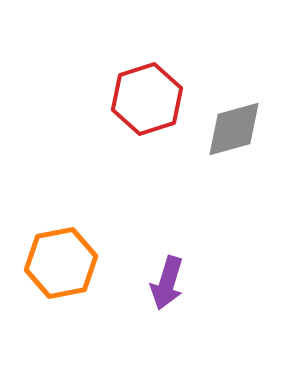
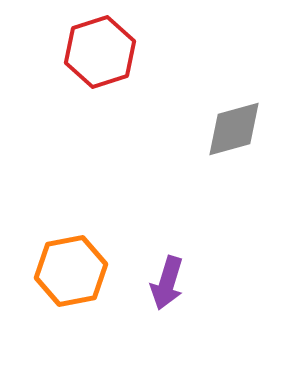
red hexagon: moved 47 px left, 47 px up
orange hexagon: moved 10 px right, 8 px down
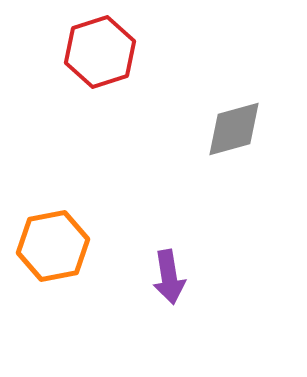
orange hexagon: moved 18 px left, 25 px up
purple arrow: moved 2 px right, 6 px up; rotated 26 degrees counterclockwise
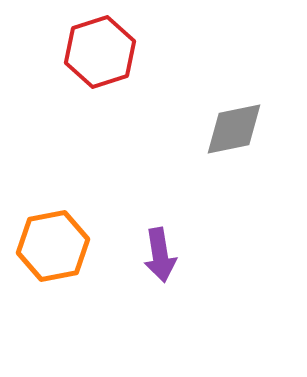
gray diamond: rotated 4 degrees clockwise
purple arrow: moved 9 px left, 22 px up
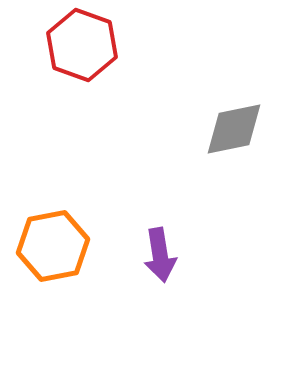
red hexagon: moved 18 px left, 7 px up; rotated 22 degrees counterclockwise
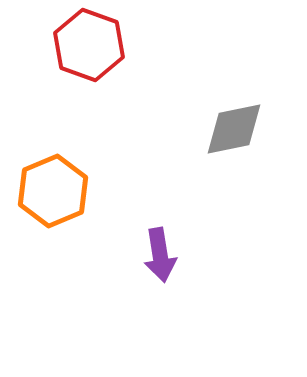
red hexagon: moved 7 px right
orange hexagon: moved 55 px up; rotated 12 degrees counterclockwise
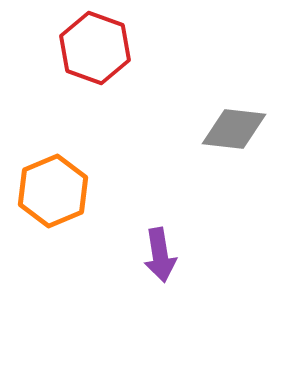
red hexagon: moved 6 px right, 3 px down
gray diamond: rotated 18 degrees clockwise
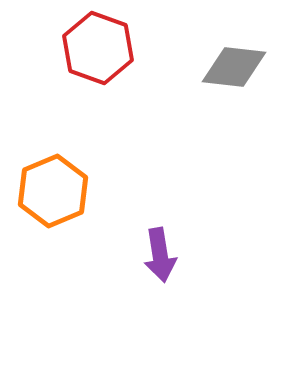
red hexagon: moved 3 px right
gray diamond: moved 62 px up
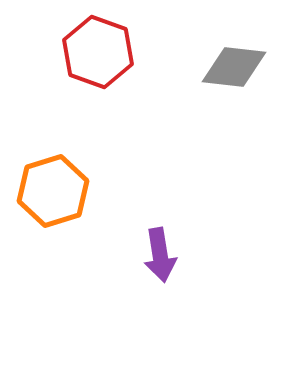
red hexagon: moved 4 px down
orange hexagon: rotated 6 degrees clockwise
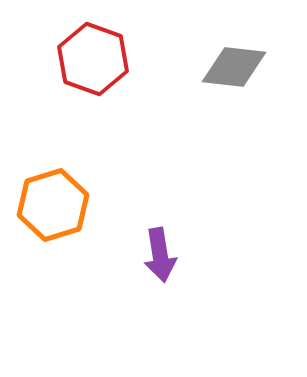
red hexagon: moved 5 px left, 7 px down
orange hexagon: moved 14 px down
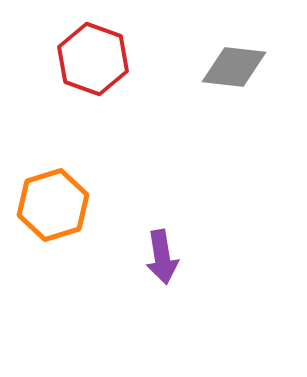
purple arrow: moved 2 px right, 2 px down
